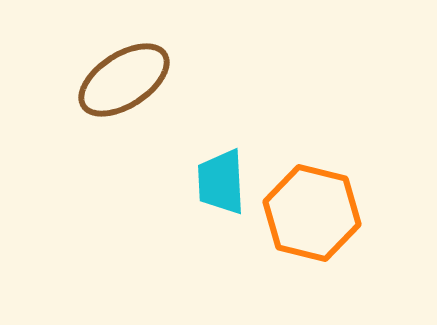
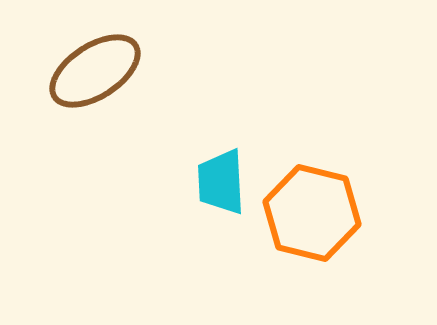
brown ellipse: moved 29 px left, 9 px up
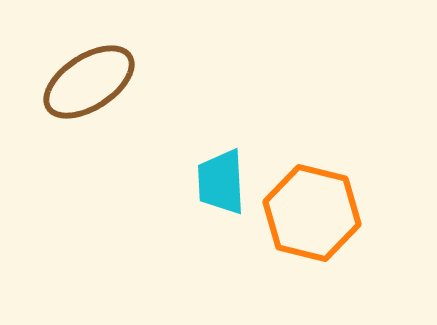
brown ellipse: moved 6 px left, 11 px down
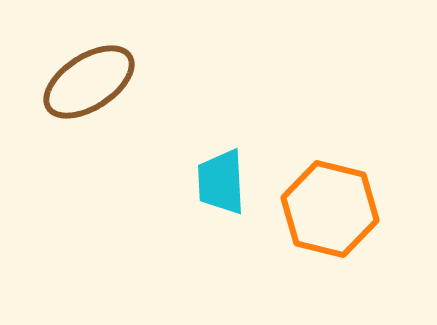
orange hexagon: moved 18 px right, 4 px up
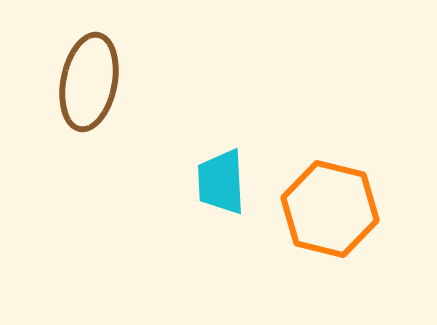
brown ellipse: rotated 46 degrees counterclockwise
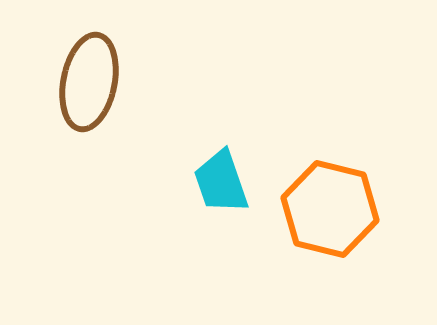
cyan trapezoid: rotated 16 degrees counterclockwise
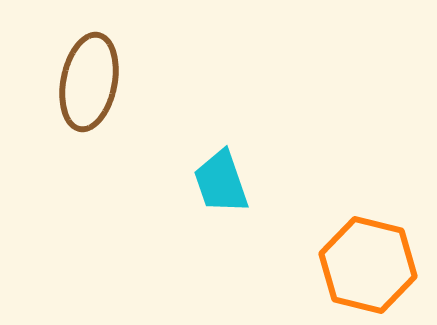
orange hexagon: moved 38 px right, 56 px down
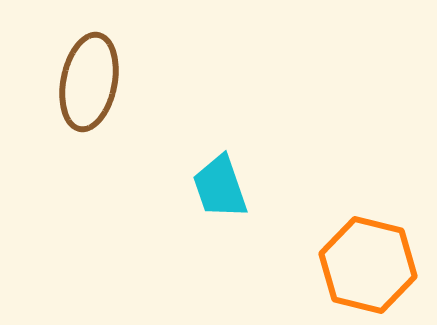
cyan trapezoid: moved 1 px left, 5 px down
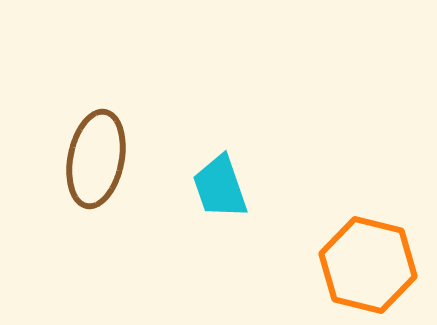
brown ellipse: moved 7 px right, 77 px down
